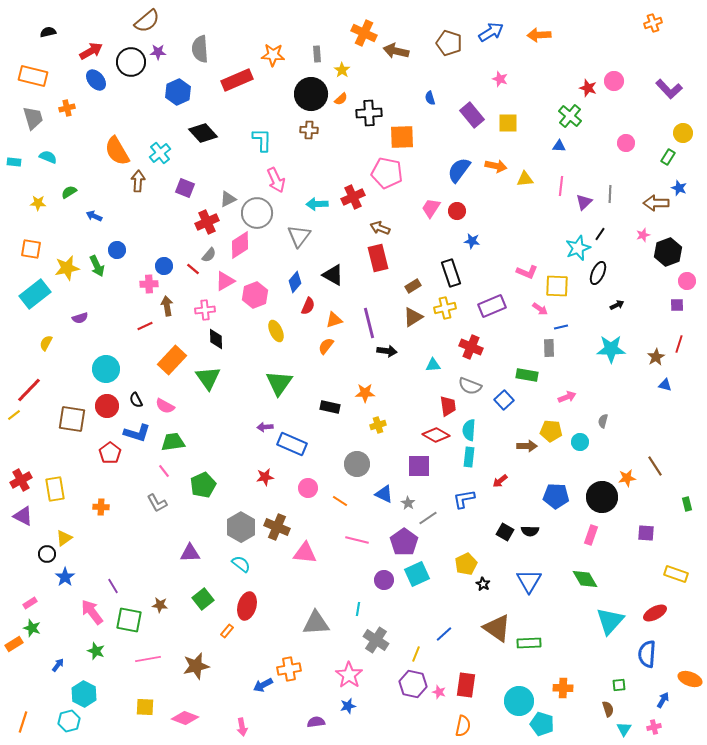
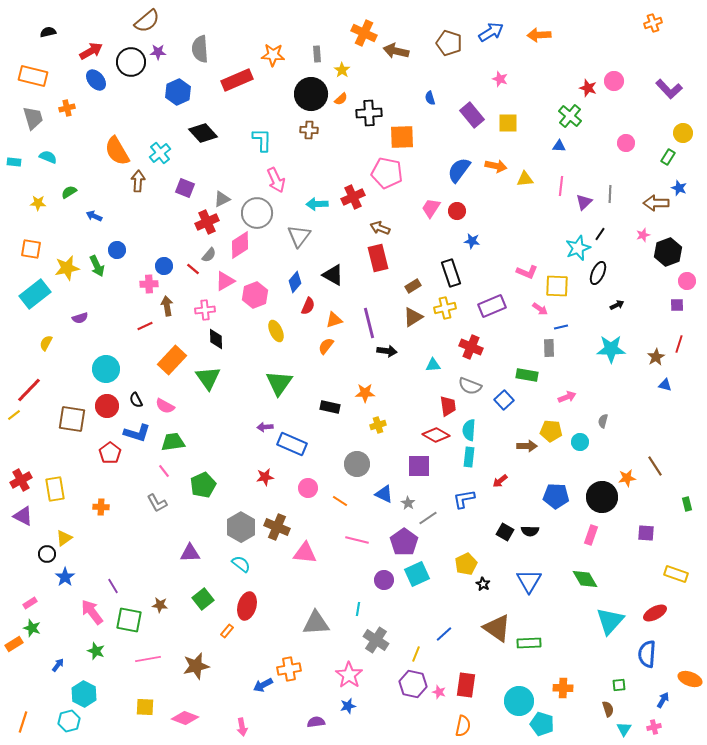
gray triangle at (228, 199): moved 6 px left
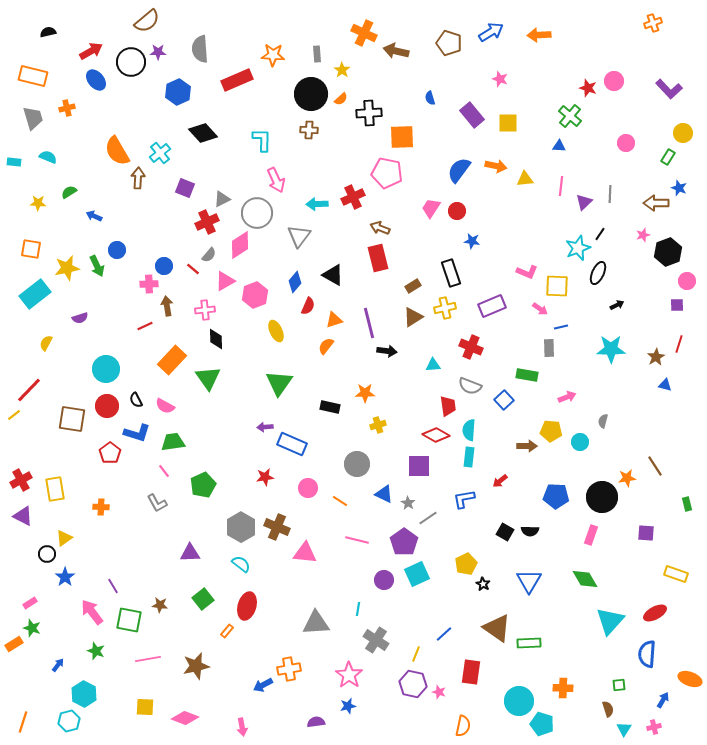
brown arrow at (138, 181): moved 3 px up
red rectangle at (466, 685): moved 5 px right, 13 px up
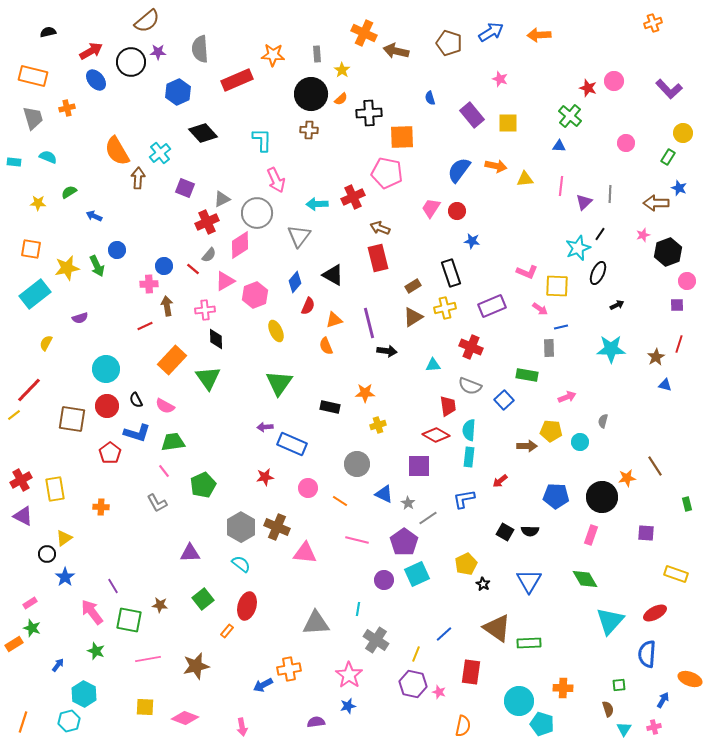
orange semicircle at (326, 346): rotated 60 degrees counterclockwise
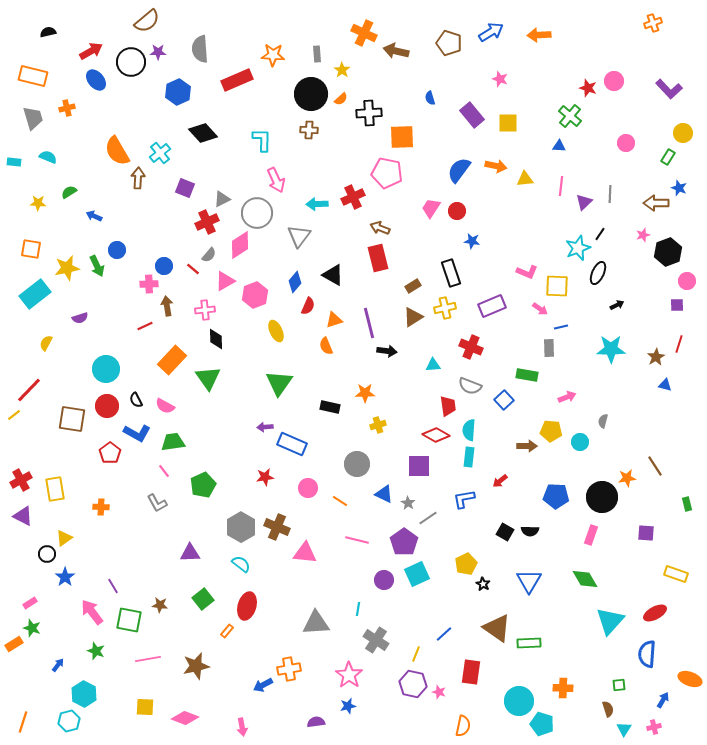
blue L-shape at (137, 433): rotated 12 degrees clockwise
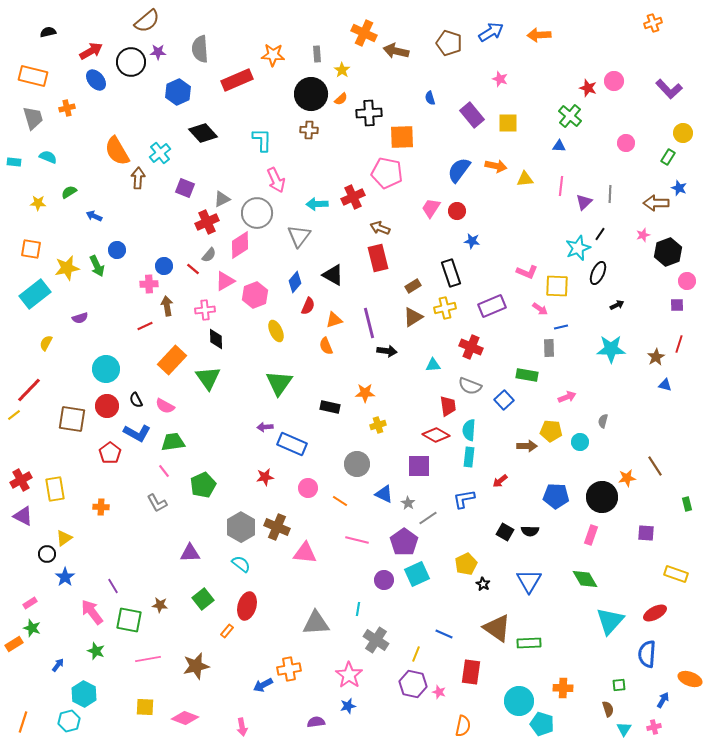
blue line at (444, 634): rotated 66 degrees clockwise
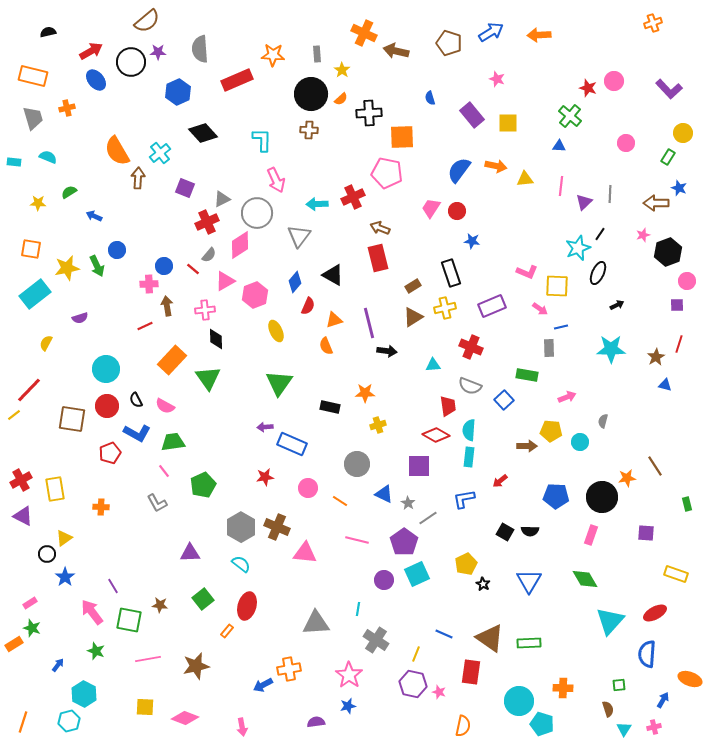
pink star at (500, 79): moved 3 px left
red pentagon at (110, 453): rotated 15 degrees clockwise
brown triangle at (497, 628): moved 7 px left, 10 px down
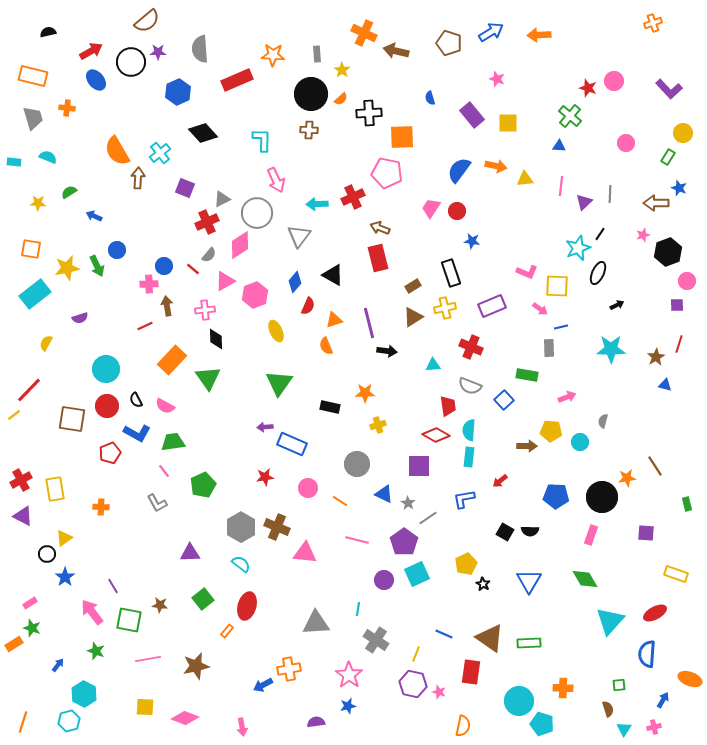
orange cross at (67, 108): rotated 21 degrees clockwise
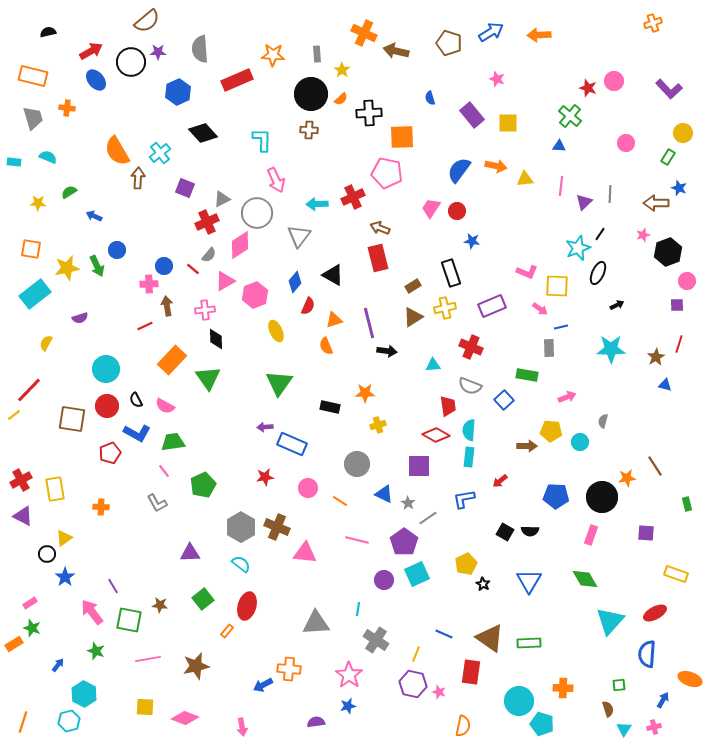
orange cross at (289, 669): rotated 15 degrees clockwise
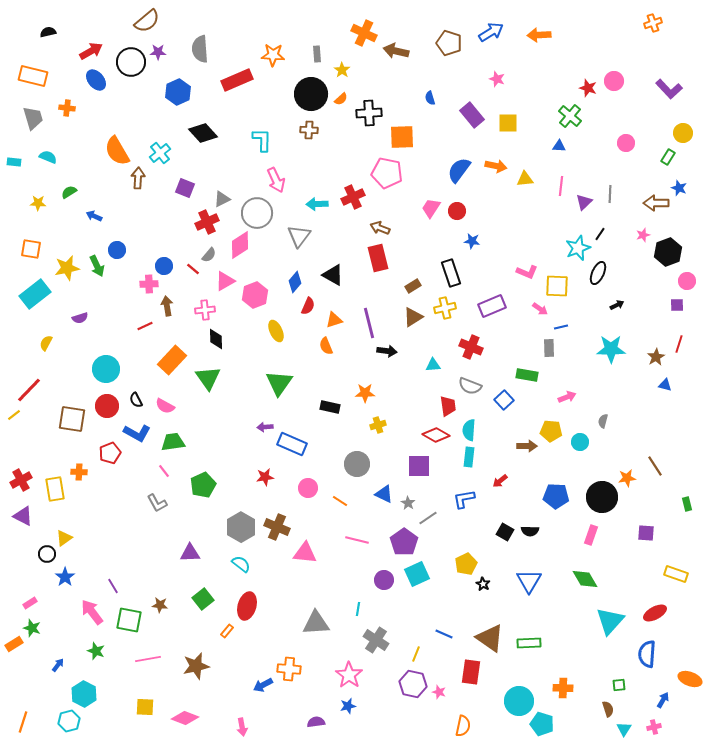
orange cross at (101, 507): moved 22 px left, 35 px up
